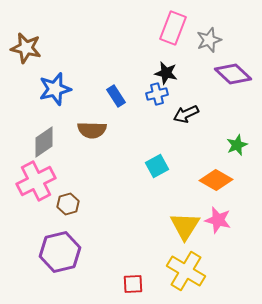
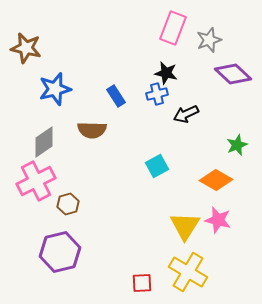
yellow cross: moved 2 px right, 1 px down
red square: moved 9 px right, 1 px up
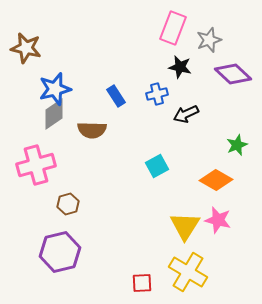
black star: moved 14 px right, 6 px up
gray diamond: moved 10 px right, 28 px up
pink cross: moved 16 px up; rotated 12 degrees clockwise
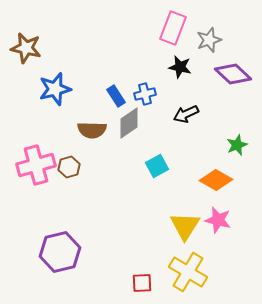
blue cross: moved 12 px left
gray diamond: moved 75 px right, 9 px down
brown hexagon: moved 1 px right, 37 px up
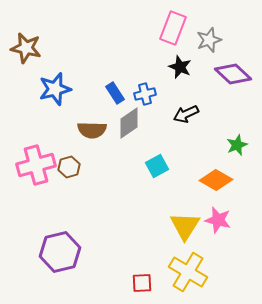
black star: rotated 10 degrees clockwise
blue rectangle: moved 1 px left, 3 px up
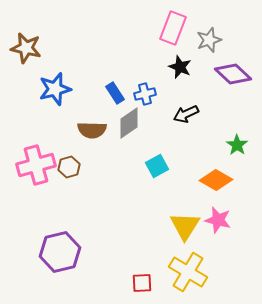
green star: rotated 15 degrees counterclockwise
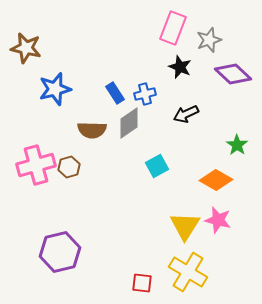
red square: rotated 10 degrees clockwise
